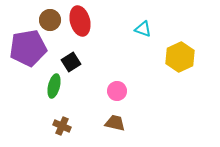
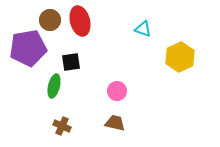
black square: rotated 24 degrees clockwise
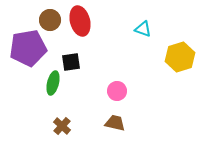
yellow hexagon: rotated 8 degrees clockwise
green ellipse: moved 1 px left, 3 px up
brown cross: rotated 18 degrees clockwise
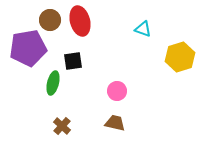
black square: moved 2 px right, 1 px up
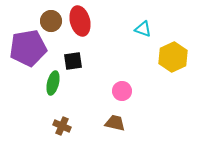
brown circle: moved 1 px right, 1 px down
yellow hexagon: moved 7 px left; rotated 8 degrees counterclockwise
pink circle: moved 5 px right
brown cross: rotated 18 degrees counterclockwise
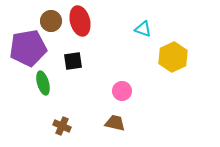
green ellipse: moved 10 px left; rotated 30 degrees counterclockwise
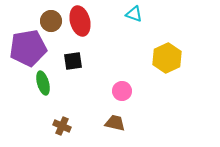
cyan triangle: moved 9 px left, 15 px up
yellow hexagon: moved 6 px left, 1 px down
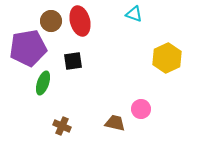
green ellipse: rotated 35 degrees clockwise
pink circle: moved 19 px right, 18 px down
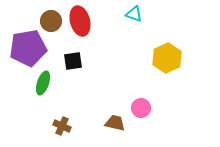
pink circle: moved 1 px up
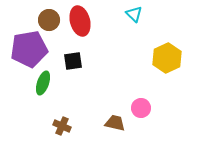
cyan triangle: rotated 24 degrees clockwise
brown circle: moved 2 px left, 1 px up
purple pentagon: moved 1 px right, 1 px down
